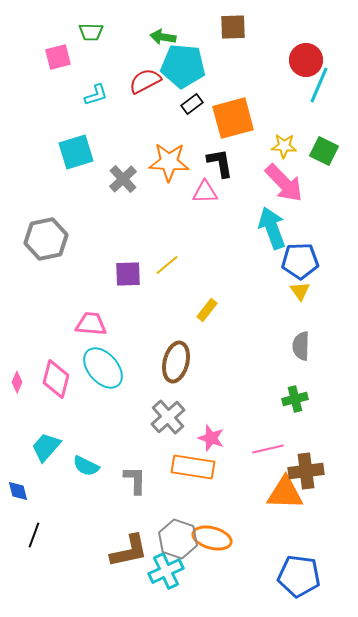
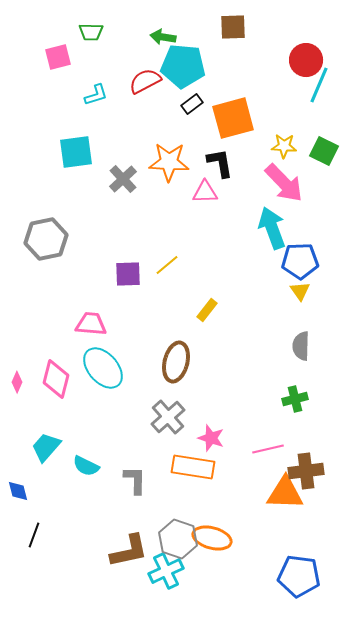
cyan square at (76, 152): rotated 9 degrees clockwise
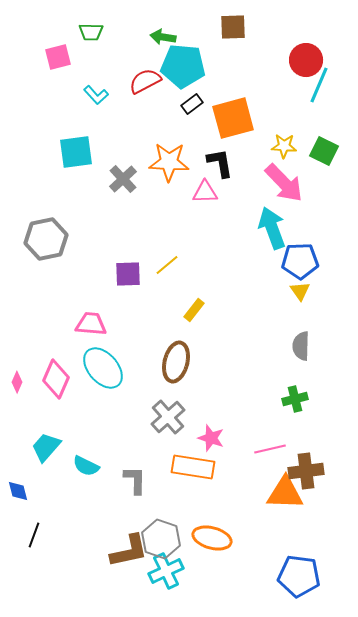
cyan L-shape at (96, 95): rotated 65 degrees clockwise
yellow rectangle at (207, 310): moved 13 px left
pink diamond at (56, 379): rotated 9 degrees clockwise
pink line at (268, 449): moved 2 px right
gray hexagon at (178, 539): moved 17 px left
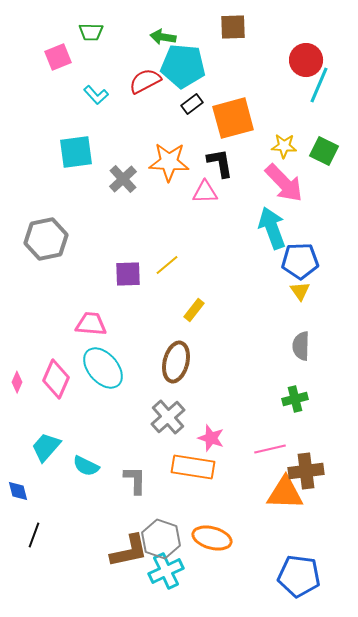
pink square at (58, 57): rotated 8 degrees counterclockwise
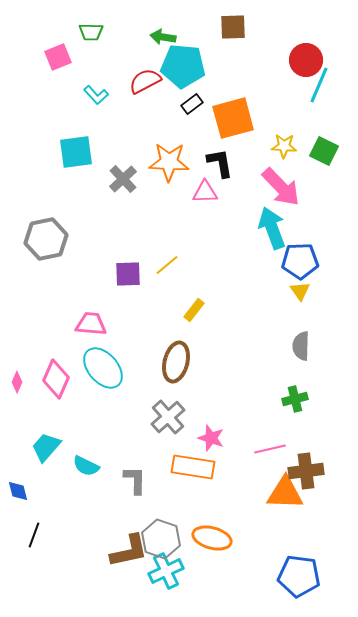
pink arrow at (284, 183): moved 3 px left, 4 px down
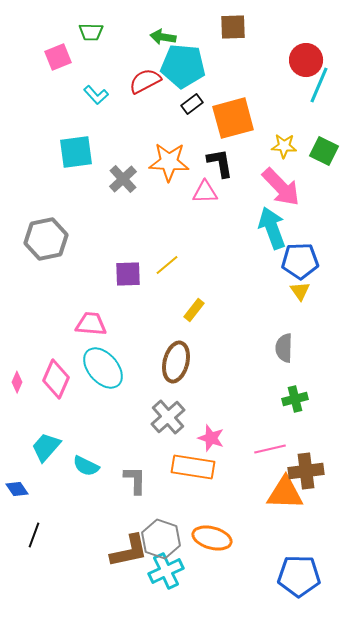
gray semicircle at (301, 346): moved 17 px left, 2 px down
blue diamond at (18, 491): moved 1 px left, 2 px up; rotated 20 degrees counterclockwise
blue pentagon at (299, 576): rotated 6 degrees counterclockwise
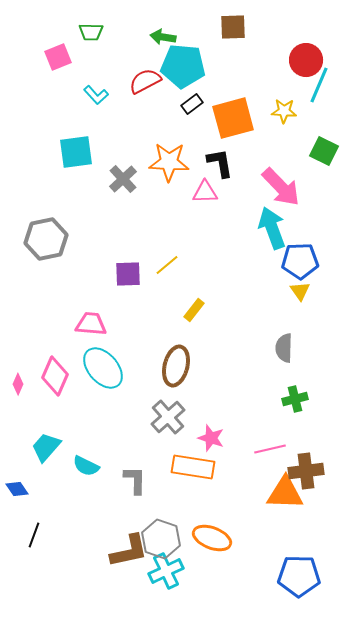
yellow star at (284, 146): moved 35 px up
brown ellipse at (176, 362): moved 4 px down
pink diamond at (56, 379): moved 1 px left, 3 px up
pink diamond at (17, 382): moved 1 px right, 2 px down
orange ellipse at (212, 538): rotated 6 degrees clockwise
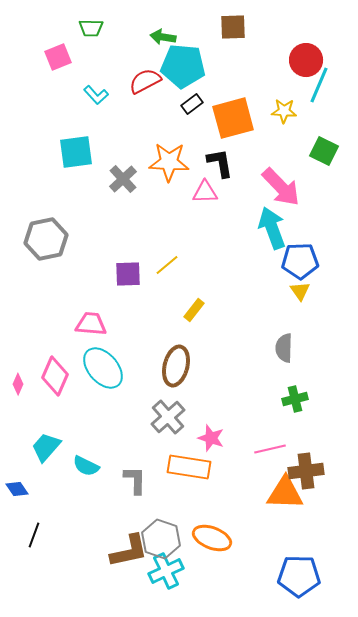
green trapezoid at (91, 32): moved 4 px up
orange rectangle at (193, 467): moved 4 px left
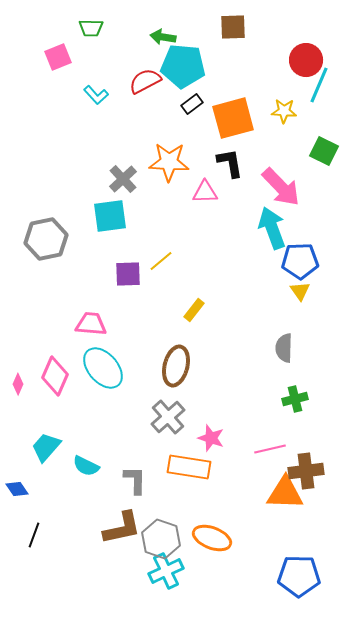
cyan square at (76, 152): moved 34 px right, 64 px down
black L-shape at (220, 163): moved 10 px right
yellow line at (167, 265): moved 6 px left, 4 px up
brown L-shape at (129, 551): moved 7 px left, 23 px up
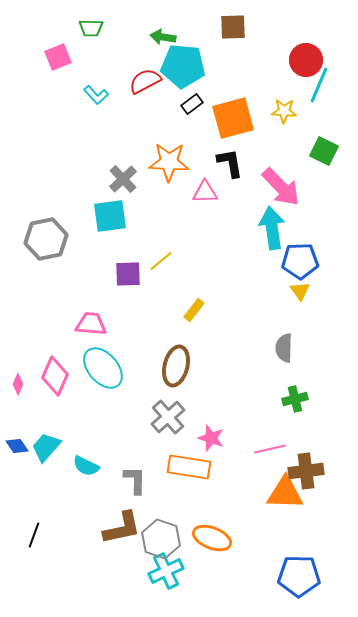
cyan arrow at (272, 228): rotated 12 degrees clockwise
blue diamond at (17, 489): moved 43 px up
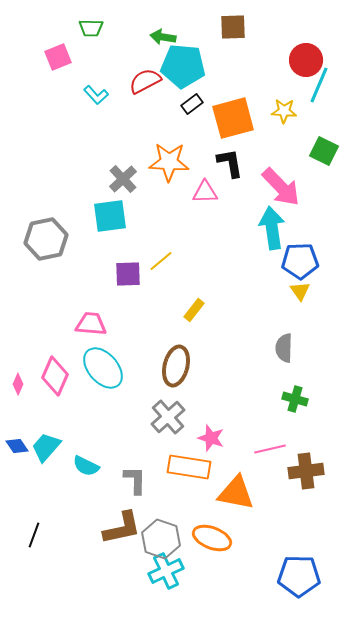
green cross at (295, 399): rotated 30 degrees clockwise
orange triangle at (285, 493): moved 49 px left; rotated 9 degrees clockwise
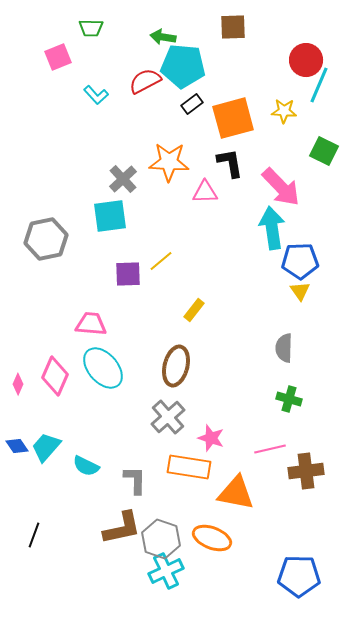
green cross at (295, 399): moved 6 px left
